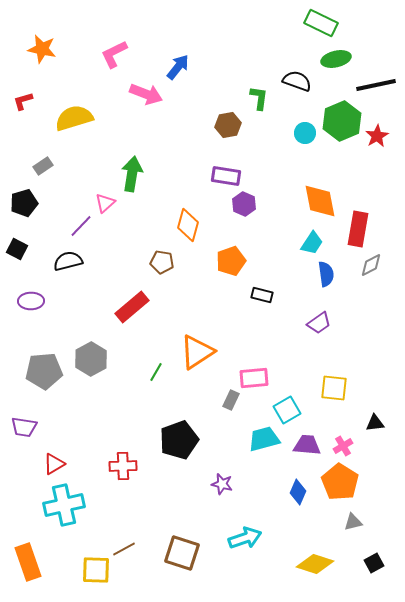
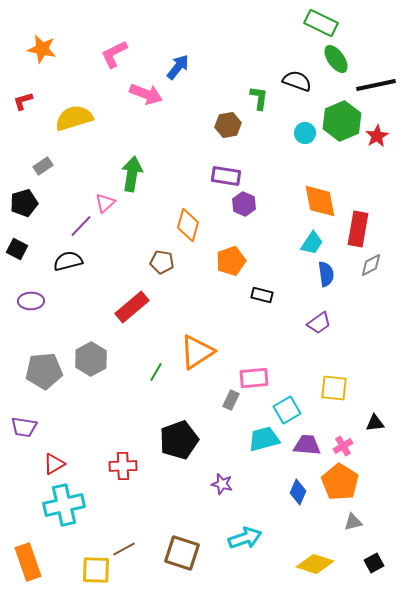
green ellipse at (336, 59): rotated 68 degrees clockwise
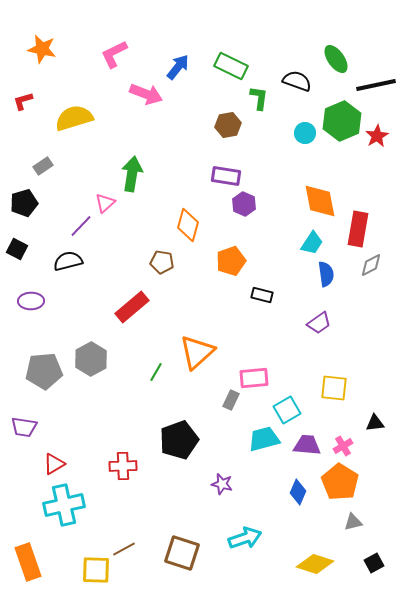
green rectangle at (321, 23): moved 90 px left, 43 px down
orange triangle at (197, 352): rotated 9 degrees counterclockwise
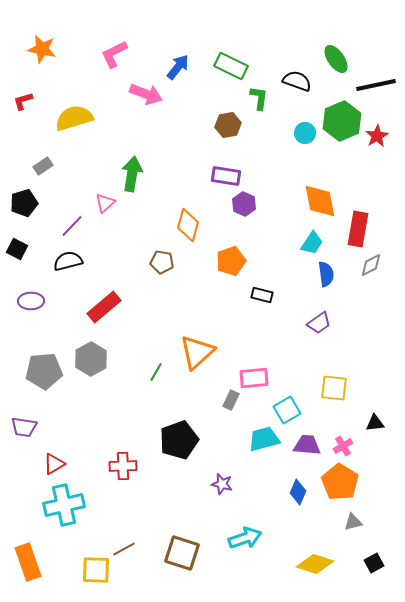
purple line at (81, 226): moved 9 px left
red rectangle at (132, 307): moved 28 px left
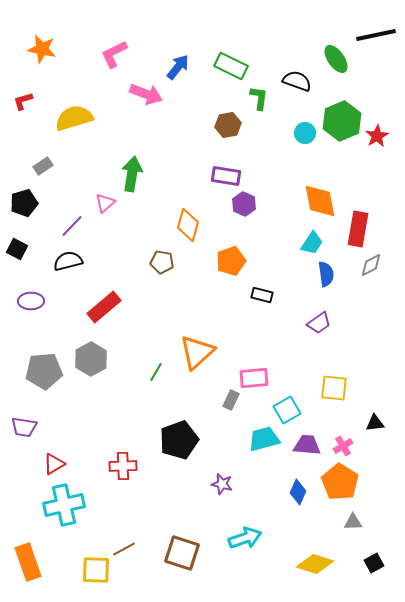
black line at (376, 85): moved 50 px up
gray triangle at (353, 522): rotated 12 degrees clockwise
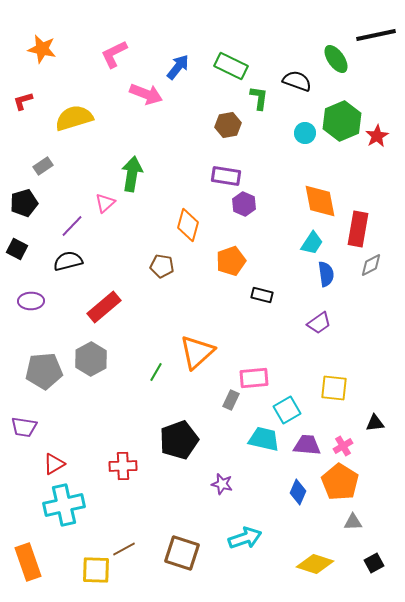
brown pentagon at (162, 262): moved 4 px down
cyan trapezoid at (264, 439): rotated 28 degrees clockwise
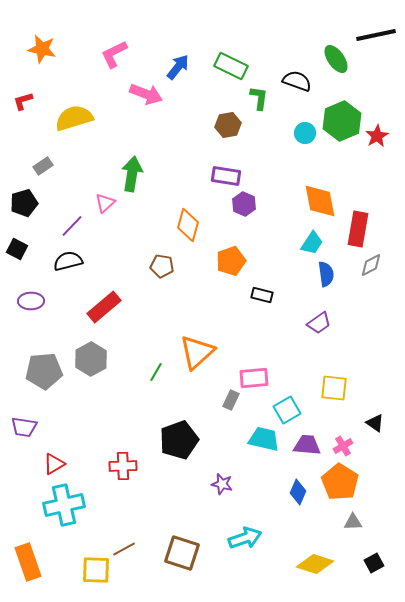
black triangle at (375, 423): rotated 42 degrees clockwise
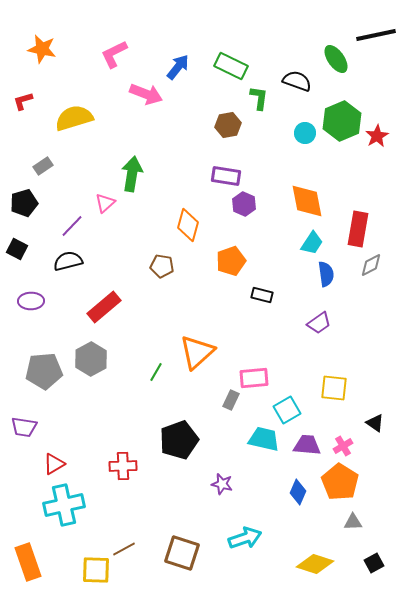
orange diamond at (320, 201): moved 13 px left
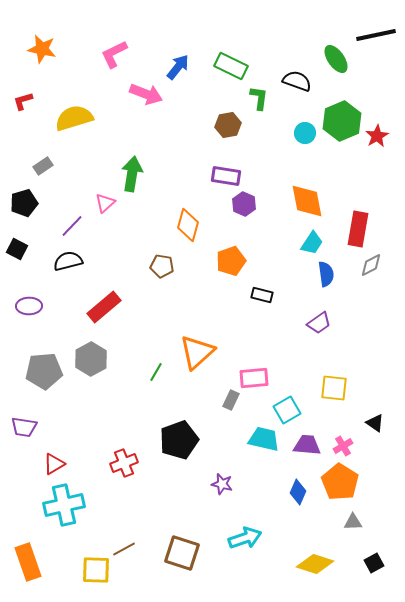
purple ellipse at (31, 301): moved 2 px left, 5 px down
red cross at (123, 466): moved 1 px right, 3 px up; rotated 20 degrees counterclockwise
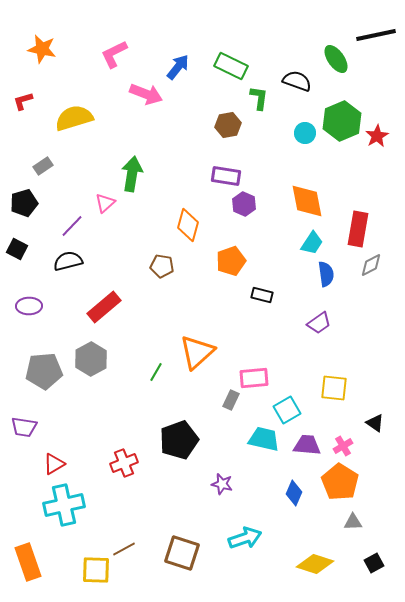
blue diamond at (298, 492): moved 4 px left, 1 px down
